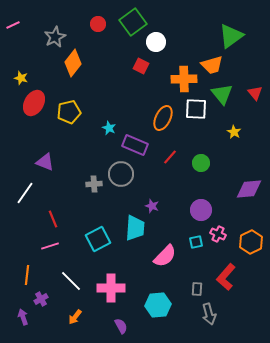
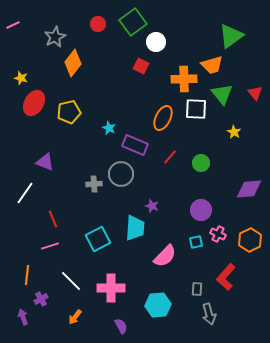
orange hexagon at (251, 242): moved 1 px left, 2 px up
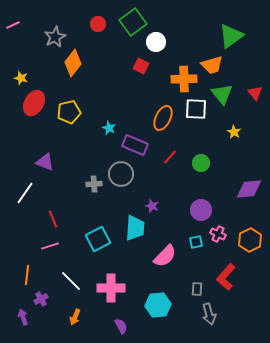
orange arrow at (75, 317): rotated 14 degrees counterclockwise
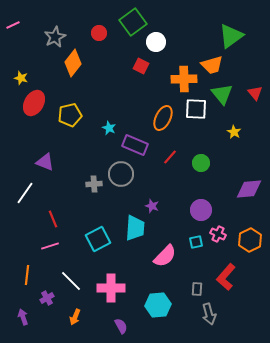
red circle at (98, 24): moved 1 px right, 9 px down
yellow pentagon at (69, 112): moved 1 px right, 3 px down
purple cross at (41, 299): moved 6 px right, 1 px up
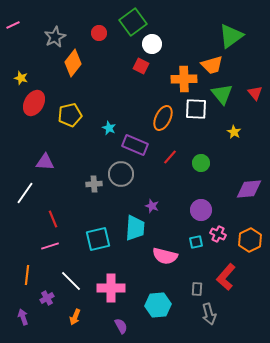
white circle at (156, 42): moved 4 px left, 2 px down
purple triangle at (45, 162): rotated 18 degrees counterclockwise
cyan square at (98, 239): rotated 15 degrees clockwise
pink semicircle at (165, 256): rotated 60 degrees clockwise
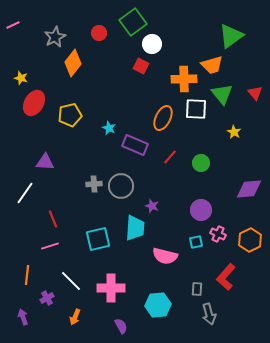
gray circle at (121, 174): moved 12 px down
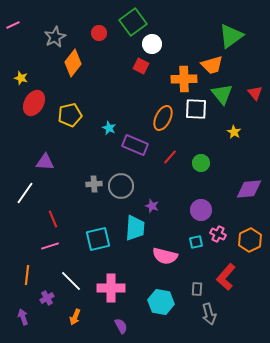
cyan hexagon at (158, 305): moved 3 px right, 3 px up; rotated 15 degrees clockwise
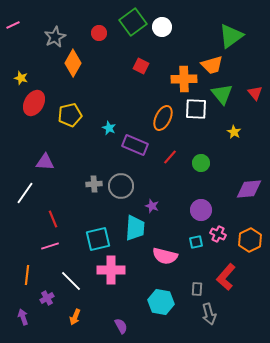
white circle at (152, 44): moved 10 px right, 17 px up
orange diamond at (73, 63): rotated 8 degrees counterclockwise
pink cross at (111, 288): moved 18 px up
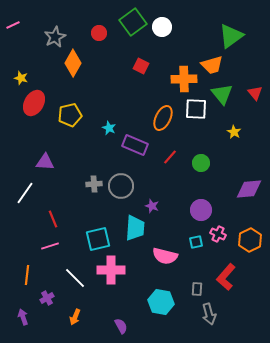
white line at (71, 281): moved 4 px right, 3 px up
